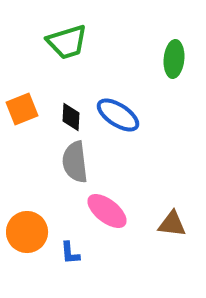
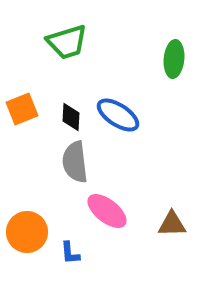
brown triangle: rotated 8 degrees counterclockwise
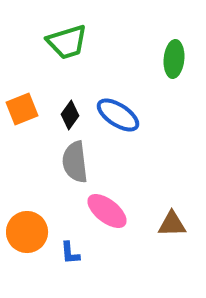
black diamond: moved 1 px left, 2 px up; rotated 32 degrees clockwise
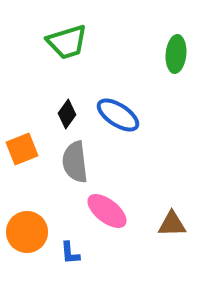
green ellipse: moved 2 px right, 5 px up
orange square: moved 40 px down
black diamond: moved 3 px left, 1 px up
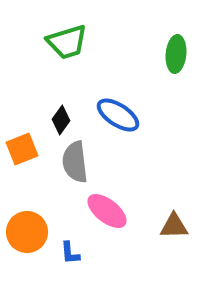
black diamond: moved 6 px left, 6 px down
brown triangle: moved 2 px right, 2 px down
